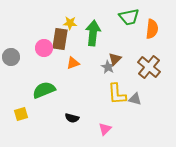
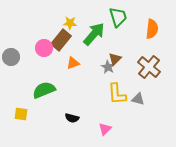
green trapezoid: moved 11 px left; rotated 95 degrees counterclockwise
green arrow: moved 1 px right, 1 px down; rotated 35 degrees clockwise
brown rectangle: moved 1 px right, 1 px down; rotated 30 degrees clockwise
gray triangle: moved 3 px right
yellow square: rotated 24 degrees clockwise
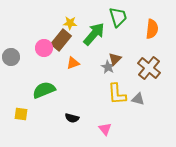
brown cross: moved 1 px down
pink triangle: rotated 24 degrees counterclockwise
